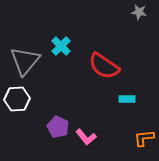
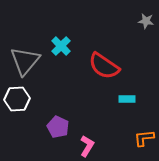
gray star: moved 7 px right, 9 px down
pink L-shape: moved 1 px right, 9 px down; rotated 110 degrees counterclockwise
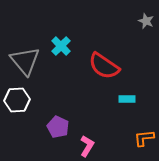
gray star: rotated 14 degrees clockwise
gray triangle: rotated 20 degrees counterclockwise
white hexagon: moved 1 px down
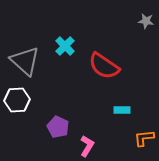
gray star: rotated 14 degrees counterclockwise
cyan cross: moved 4 px right
gray triangle: rotated 8 degrees counterclockwise
cyan rectangle: moved 5 px left, 11 px down
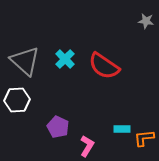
cyan cross: moved 13 px down
cyan rectangle: moved 19 px down
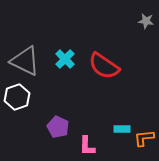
gray triangle: rotated 16 degrees counterclockwise
white hexagon: moved 3 px up; rotated 15 degrees counterclockwise
pink L-shape: rotated 150 degrees clockwise
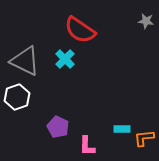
red semicircle: moved 24 px left, 36 px up
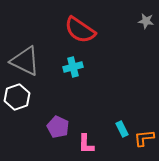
cyan cross: moved 8 px right, 8 px down; rotated 30 degrees clockwise
cyan rectangle: rotated 63 degrees clockwise
pink L-shape: moved 1 px left, 2 px up
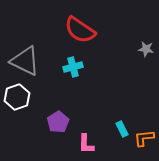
gray star: moved 28 px down
purple pentagon: moved 5 px up; rotated 15 degrees clockwise
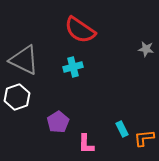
gray triangle: moved 1 px left, 1 px up
